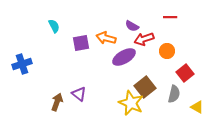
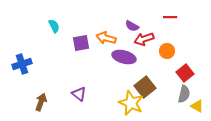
purple ellipse: rotated 45 degrees clockwise
gray semicircle: moved 10 px right
brown arrow: moved 16 px left
yellow triangle: moved 1 px up
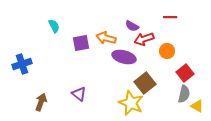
brown square: moved 4 px up
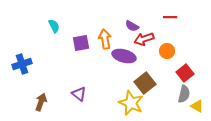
orange arrow: moved 1 px left, 1 px down; rotated 66 degrees clockwise
purple ellipse: moved 1 px up
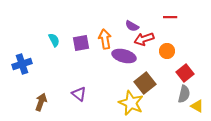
cyan semicircle: moved 14 px down
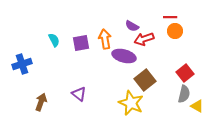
orange circle: moved 8 px right, 20 px up
brown square: moved 3 px up
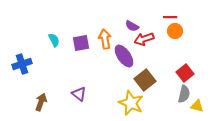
purple ellipse: rotated 40 degrees clockwise
yellow triangle: rotated 16 degrees counterclockwise
